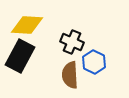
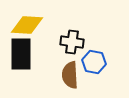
black cross: rotated 15 degrees counterclockwise
black rectangle: moved 1 px right, 2 px up; rotated 28 degrees counterclockwise
blue hexagon: rotated 15 degrees counterclockwise
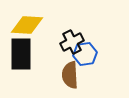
black cross: rotated 35 degrees counterclockwise
blue hexagon: moved 9 px left, 8 px up; rotated 20 degrees counterclockwise
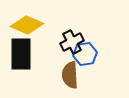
yellow diamond: rotated 20 degrees clockwise
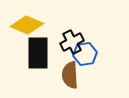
black rectangle: moved 17 px right, 1 px up
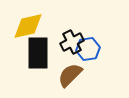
yellow diamond: moved 1 px right, 1 px down; rotated 36 degrees counterclockwise
blue hexagon: moved 3 px right, 5 px up
brown semicircle: rotated 48 degrees clockwise
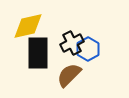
black cross: moved 1 px down
blue hexagon: rotated 20 degrees counterclockwise
brown semicircle: moved 1 px left
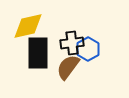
black cross: rotated 20 degrees clockwise
brown semicircle: moved 1 px left, 8 px up; rotated 8 degrees counterclockwise
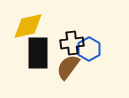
blue hexagon: moved 1 px right
